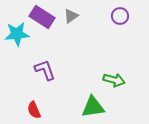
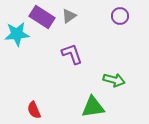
gray triangle: moved 2 px left
purple L-shape: moved 27 px right, 16 px up
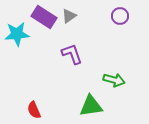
purple rectangle: moved 2 px right
green triangle: moved 2 px left, 1 px up
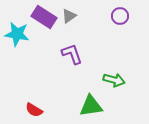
cyan star: rotated 15 degrees clockwise
red semicircle: rotated 36 degrees counterclockwise
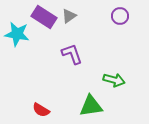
red semicircle: moved 7 px right
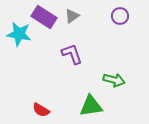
gray triangle: moved 3 px right
cyan star: moved 2 px right
